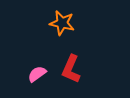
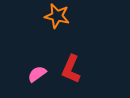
orange star: moved 5 px left, 7 px up
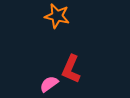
pink semicircle: moved 12 px right, 10 px down
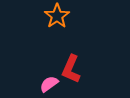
orange star: rotated 25 degrees clockwise
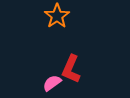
pink semicircle: moved 3 px right, 1 px up
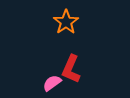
orange star: moved 9 px right, 6 px down
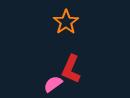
pink semicircle: moved 1 px right, 1 px down
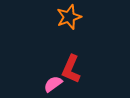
orange star: moved 3 px right, 5 px up; rotated 15 degrees clockwise
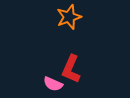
pink semicircle: rotated 120 degrees counterclockwise
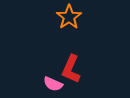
orange star: rotated 15 degrees counterclockwise
